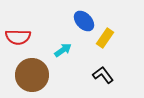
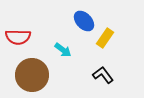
cyan arrow: rotated 72 degrees clockwise
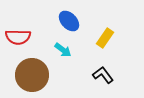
blue ellipse: moved 15 px left
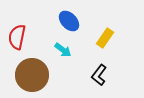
red semicircle: moved 1 px left; rotated 100 degrees clockwise
black L-shape: moved 4 px left; rotated 105 degrees counterclockwise
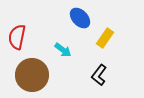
blue ellipse: moved 11 px right, 3 px up
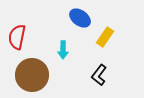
blue ellipse: rotated 10 degrees counterclockwise
yellow rectangle: moved 1 px up
cyan arrow: rotated 54 degrees clockwise
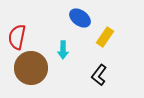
brown circle: moved 1 px left, 7 px up
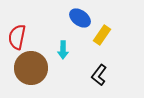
yellow rectangle: moved 3 px left, 2 px up
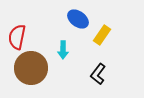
blue ellipse: moved 2 px left, 1 px down
black L-shape: moved 1 px left, 1 px up
